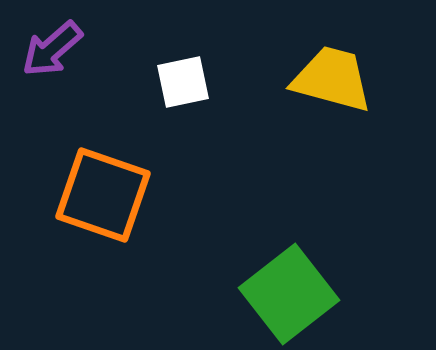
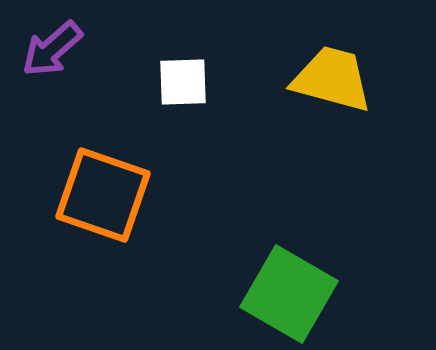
white square: rotated 10 degrees clockwise
green square: rotated 22 degrees counterclockwise
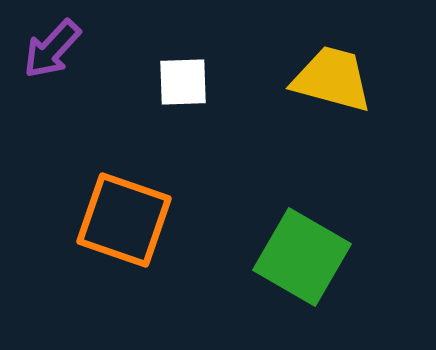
purple arrow: rotated 6 degrees counterclockwise
orange square: moved 21 px right, 25 px down
green square: moved 13 px right, 37 px up
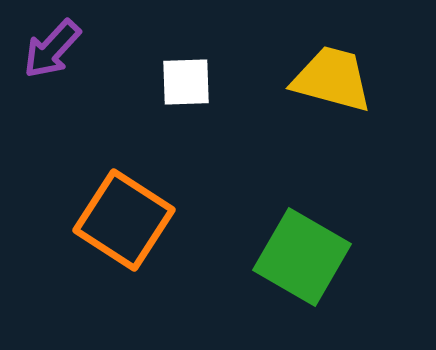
white square: moved 3 px right
orange square: rotated 14 degrees clockwise
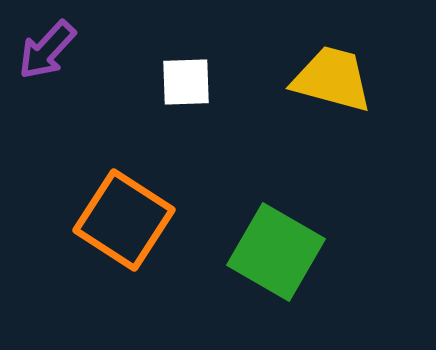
purple arrow: moved 5 px left, 1 px down
green square: moved 26 px left, 5 px up
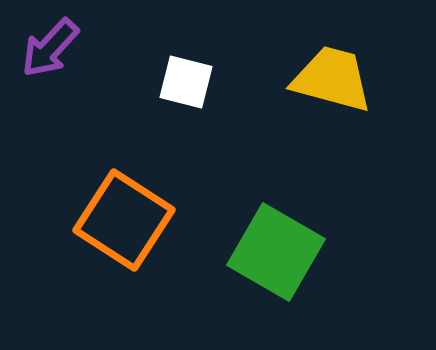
purple arrow: moved 3 px right, 2 px up
white square: rotated 16 degrees clockwise
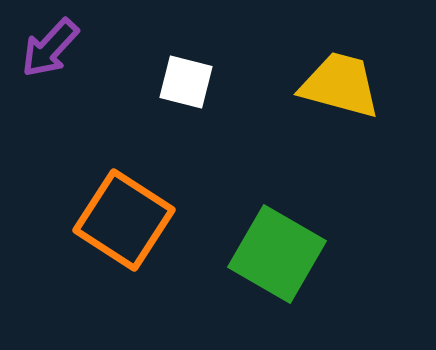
yellow trapezoid: moved 8 px right, 6 px down
green square: moved 1 px right, 2 px down
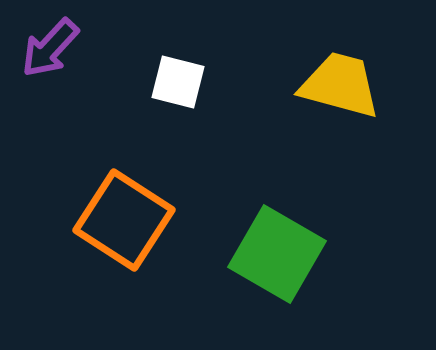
white square: moved 8 px left
